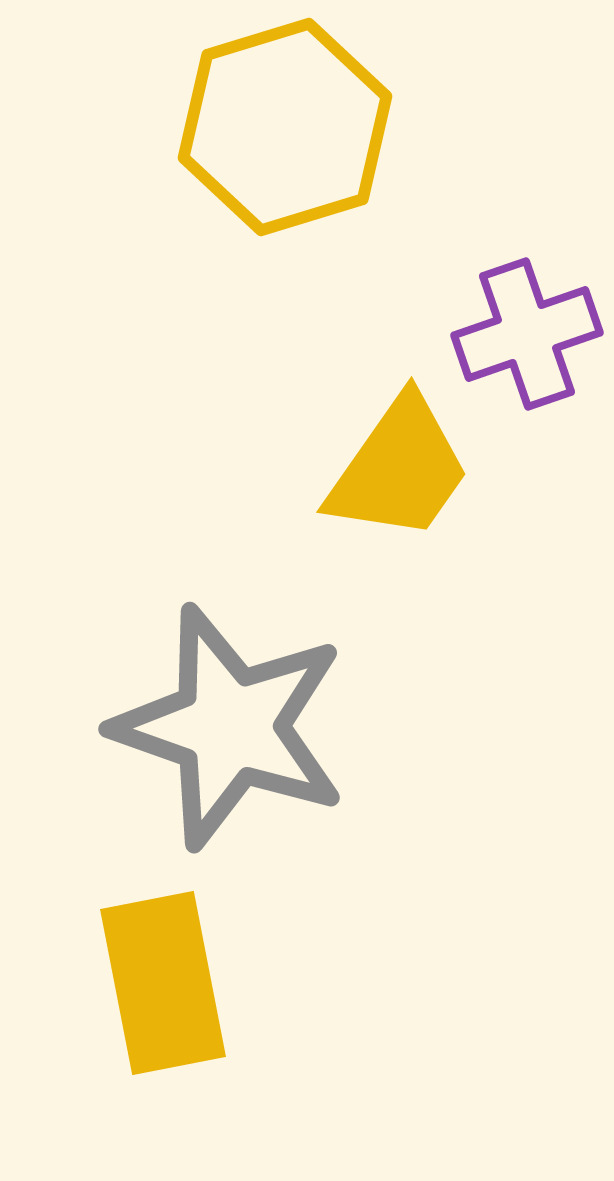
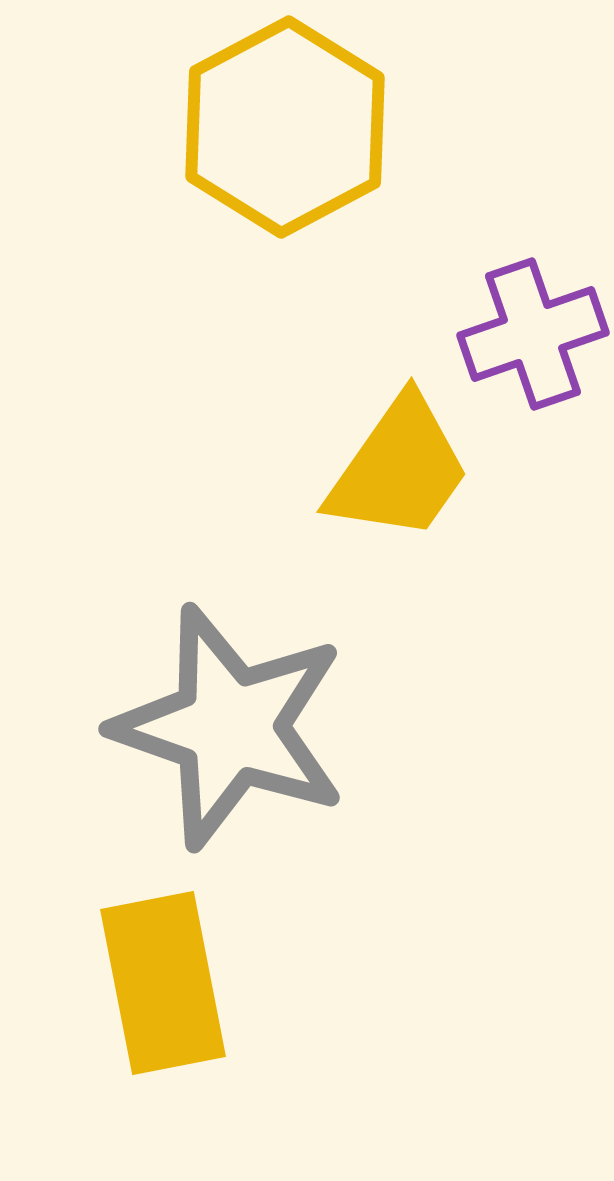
yellow hexagon: rotated 11 degrees counterclockwise
purple cross: moved 6 px right
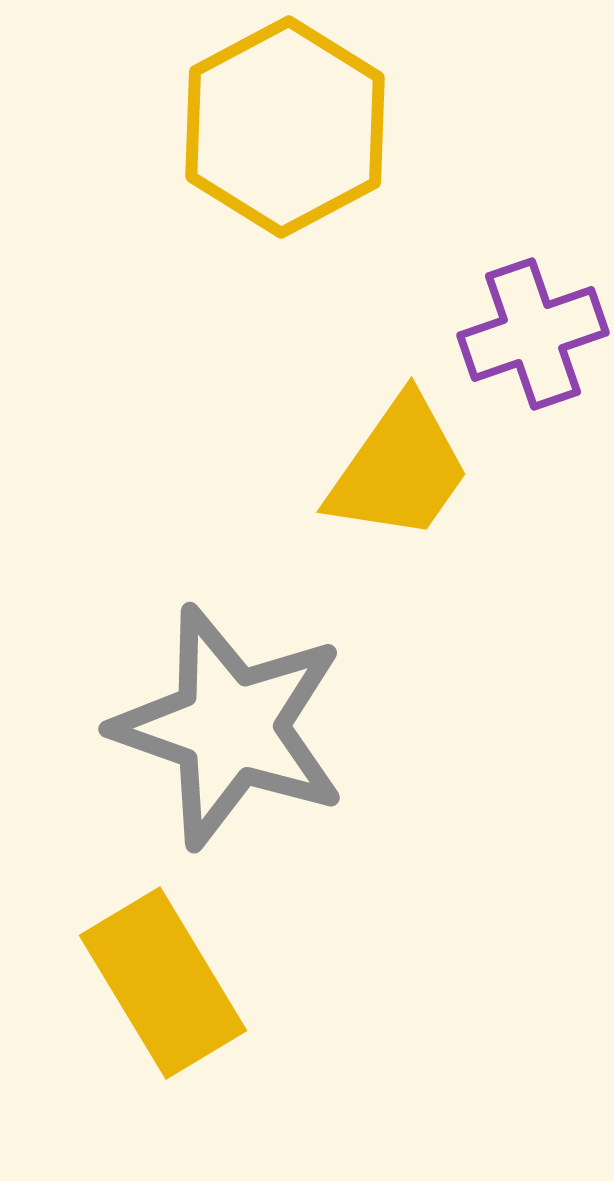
yellow rectangle: rotated 20 degrees counterclockwise
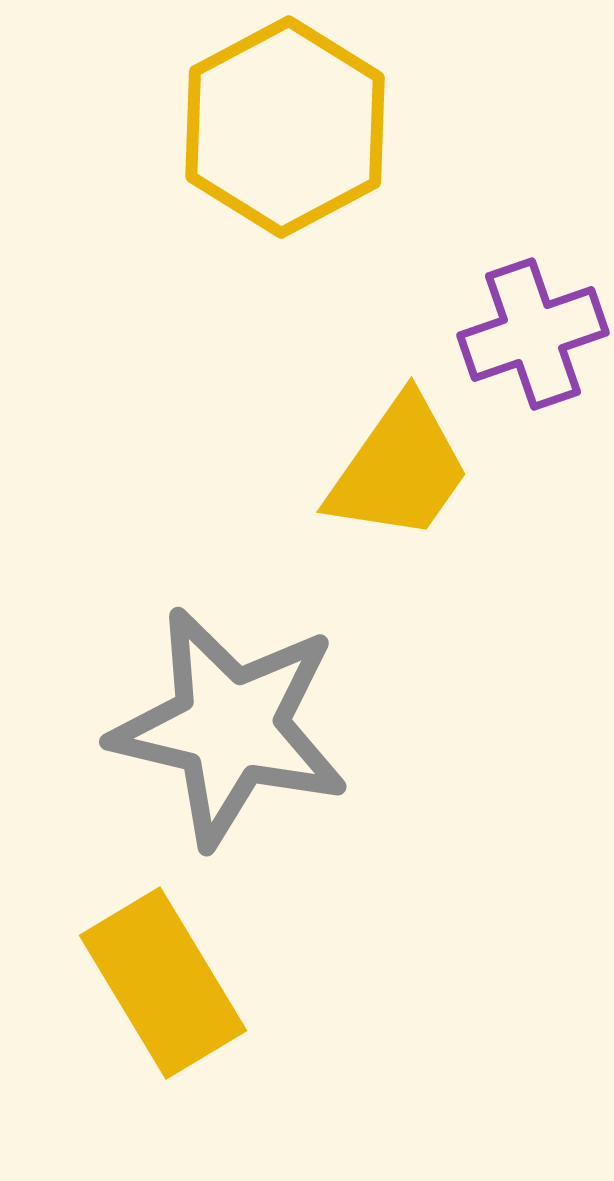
gray star: rotated 6 degrees counterclockwise
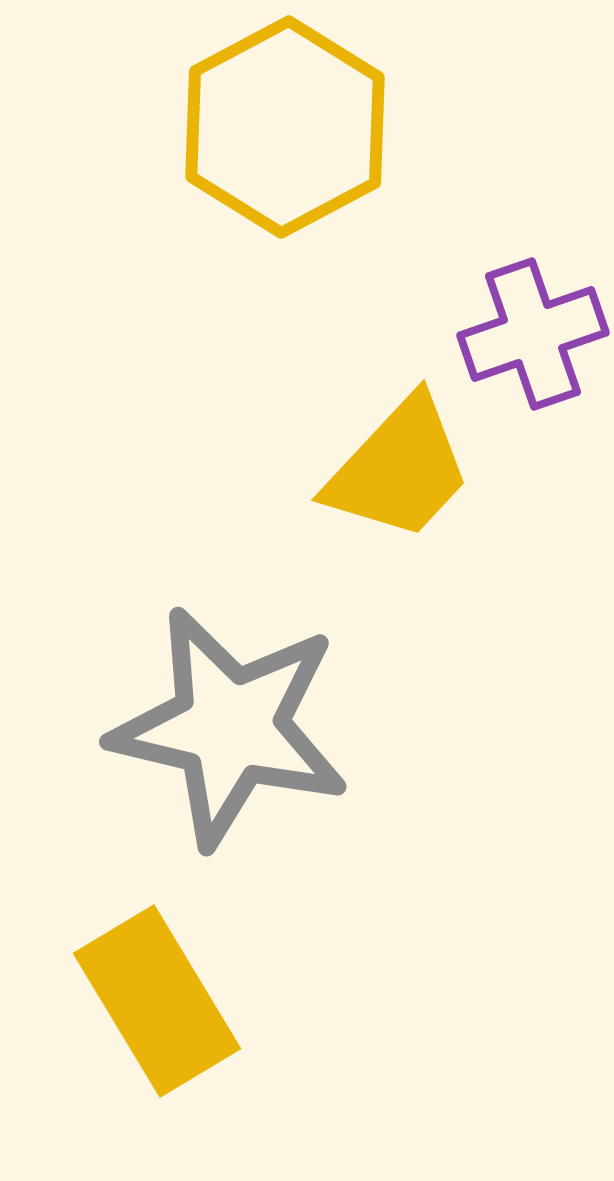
yellow trapezoid: rotated 8 degrees clockwise
yellow rectangle: moved 6 px left, 18 px down
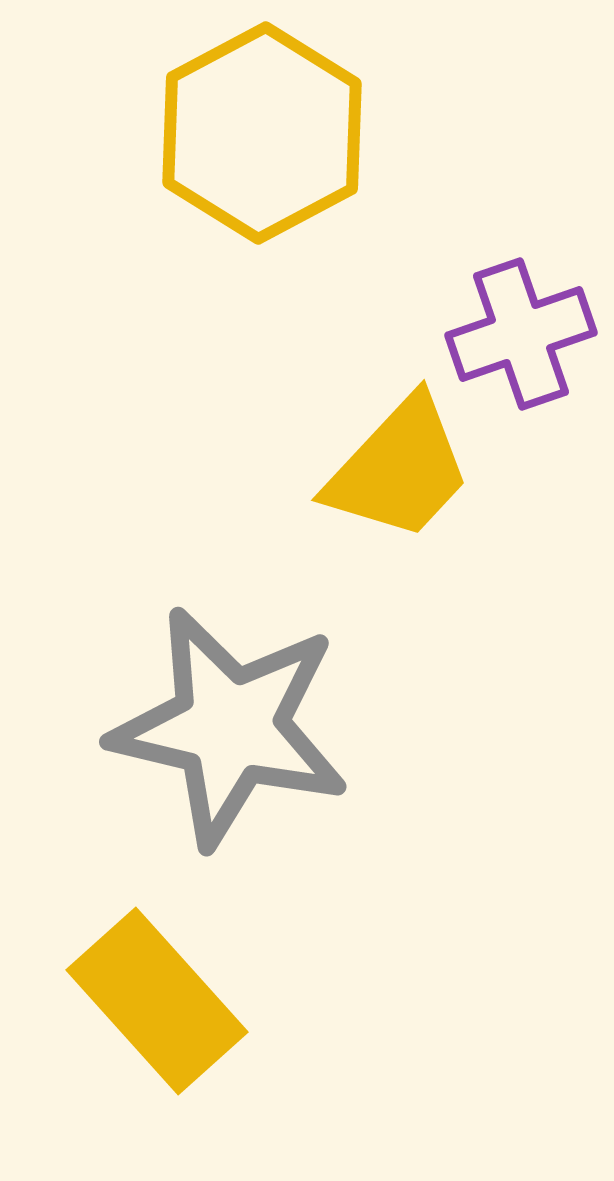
yellow hexagon: moved 23 px left, 6 px down
purple cross: moved 12 px left
yellow rectangle: rotated 11 degrees counterclockwise
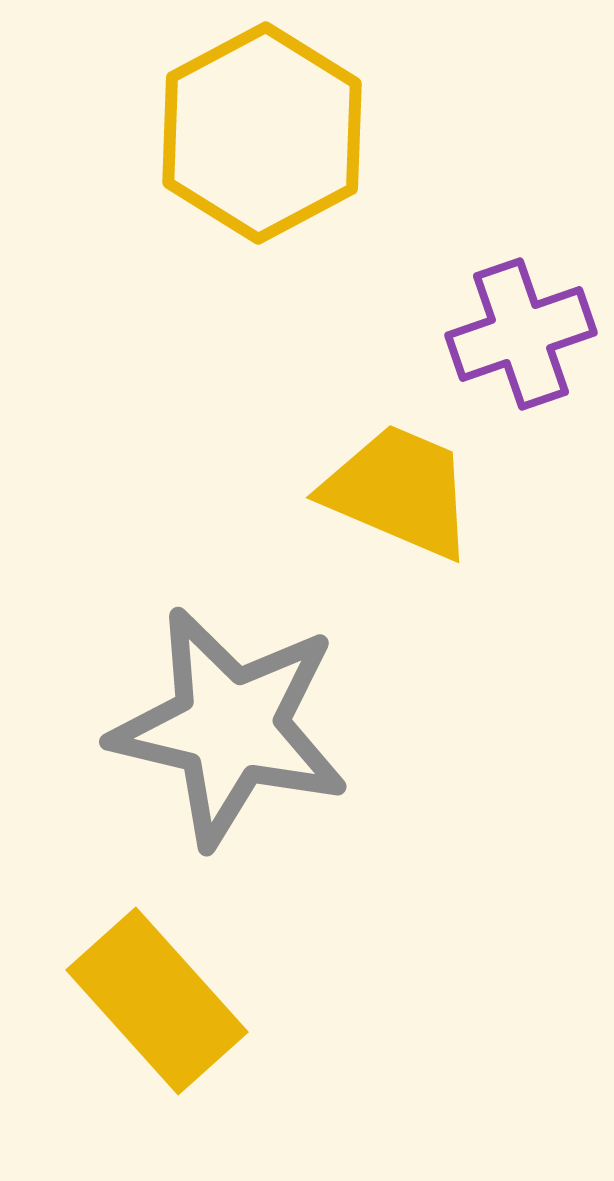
yellow trapezoid: moved 22 px down; rotated 110 degrees counterclockwise
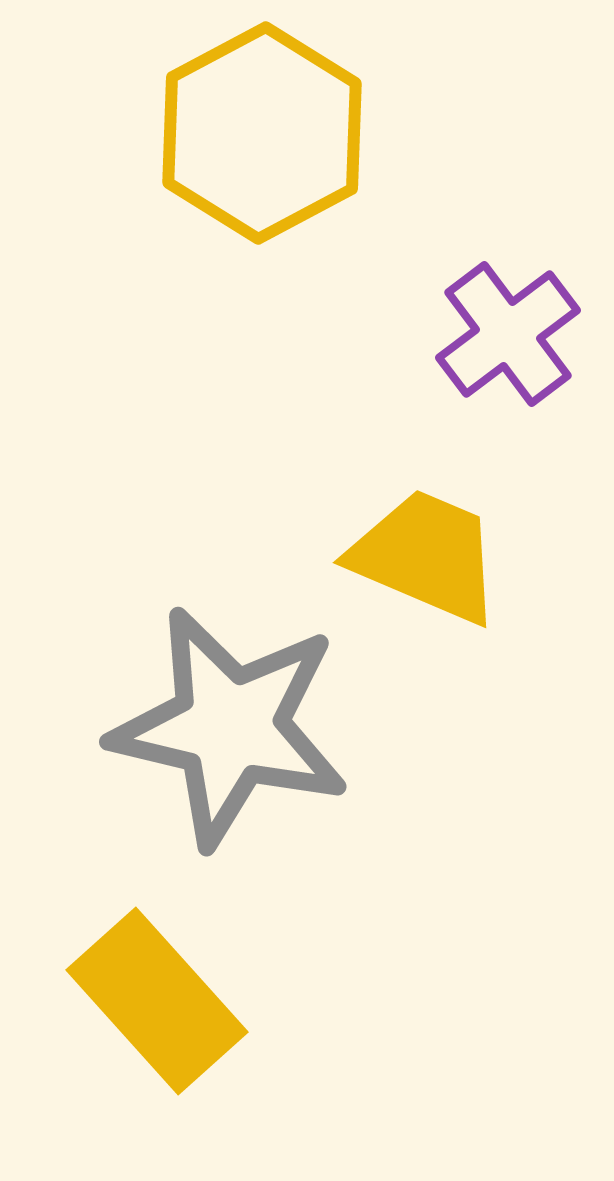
purple cross: moved 13 px left; rotated 18 degrees counterclockwise
yellow trapezoid: moved 27 px right, 65 px down
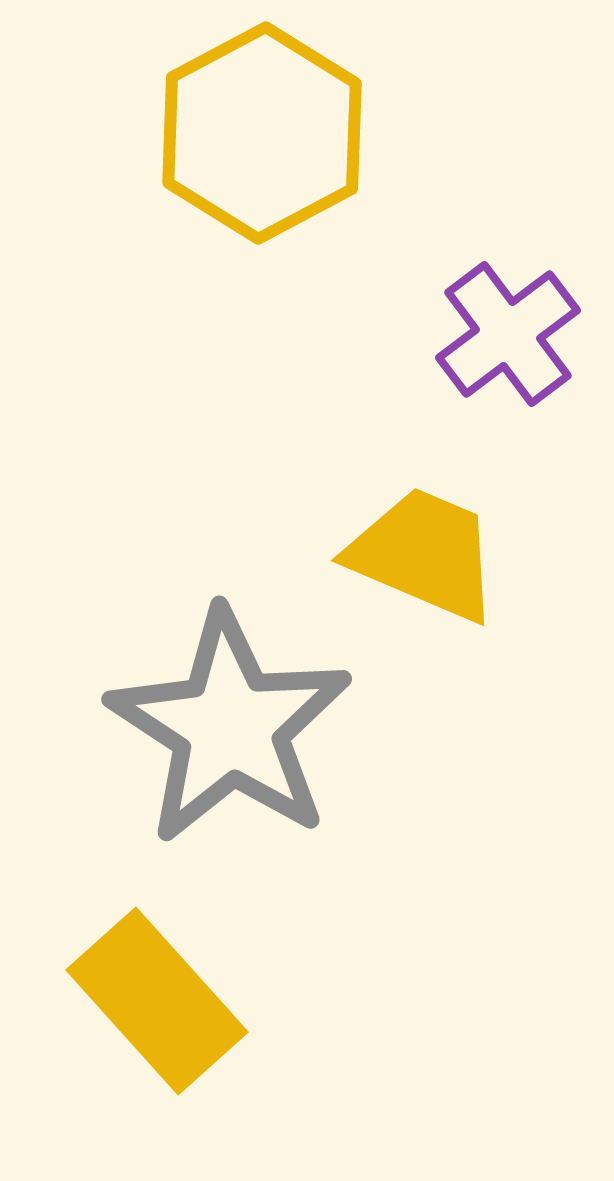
yellow trapezoid: moved 2 px left, 2 px up
gray star: rotated 20 degrees clockwise
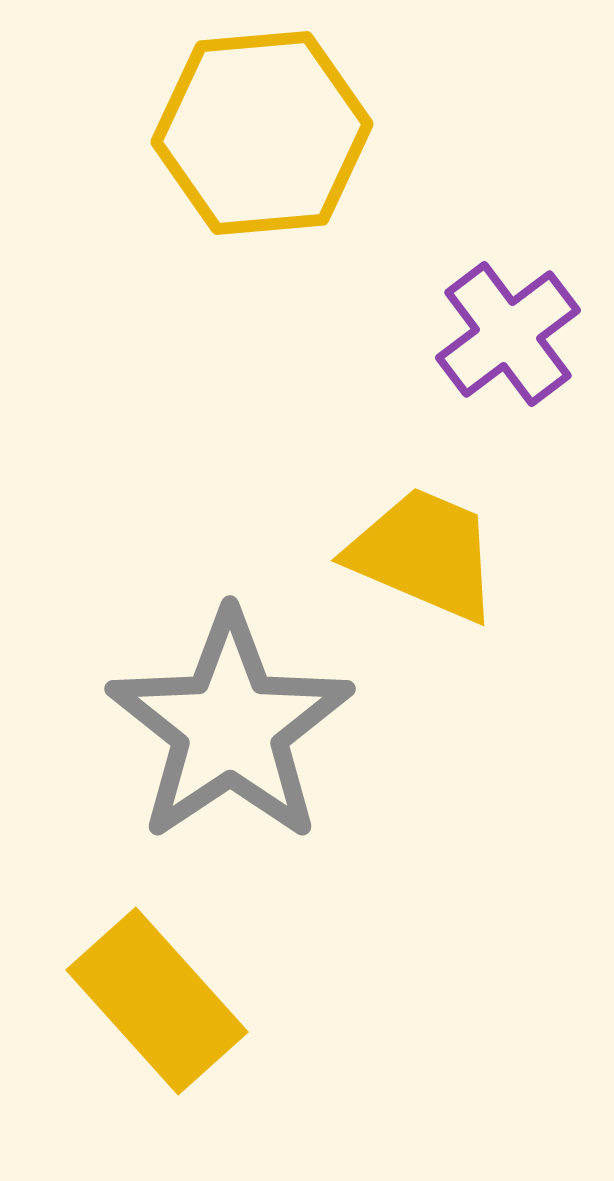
yellow hexagon: rotated 23 degrees clockwise
gray star: rotated 5 degrees clockwise
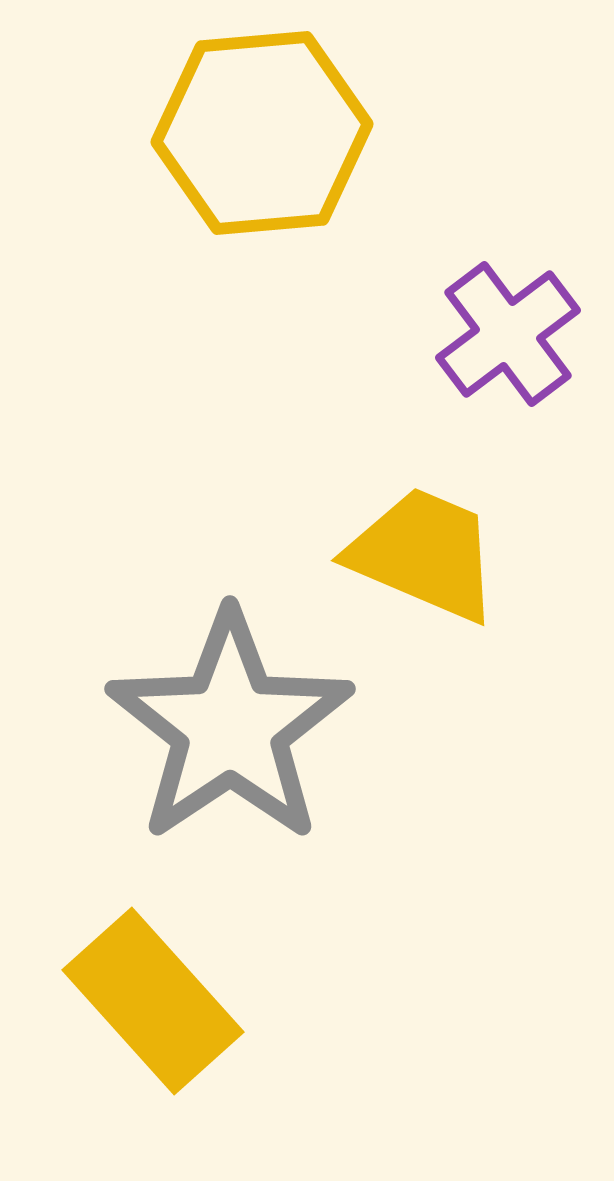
yellow rectangle: moved 4 px left
